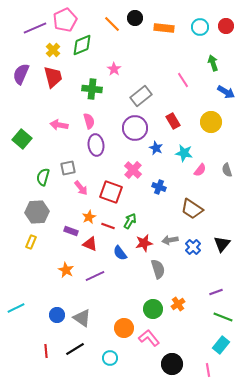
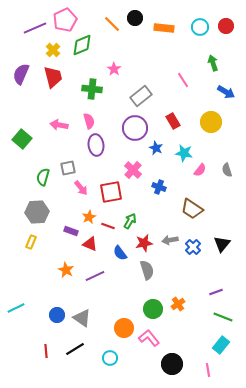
red square at (111, 192): rotated 30 degrees counterclockwise
gray semicircle at (158, 269): moved 11 px left, 1 px down
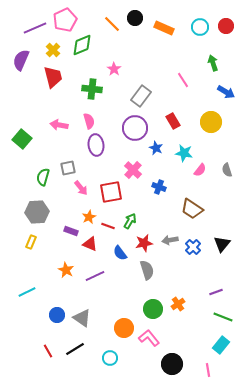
orange rectangle at (164, 28): rotated 18 degrees clockwise
purple semicircle at (21, 74): moved 14 px up
gray rectangle at (141, 96): rotated 15 degrees counterclockwise
cyan line at (16, 308): moved 11 px right, 16 px up
red line at (46, 351): moved 2 px right; rotated 24 degrees counterclockwise
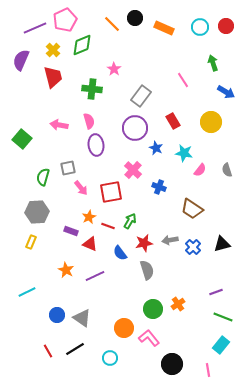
black triangle at (222, 244): rotated 36 degrees clockwise
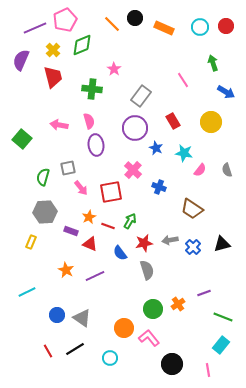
gray hexagon at (37, 212): moved 8 px right
purple line at (216, 292): moved 12 px left, 1 px down
